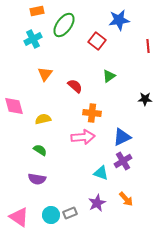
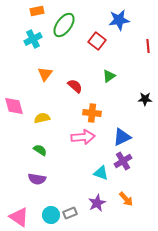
yellow semicircle: moved 1 px left, 1 px up
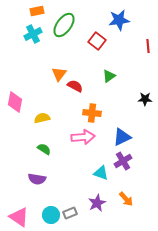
cyan cross: moved 5 px up
orange triangle: moved 14 px right
red semicircle: rotated 14 degrees counterclockwise
pink diamond: moved 1 px right, 4 px up; rotated 25 degrees clockwise
green semicircle: moved 4 px right, 1 px up
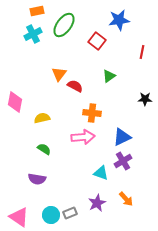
red line: moved 6 px left, 6 px down; rotated 16 degrees clockwise
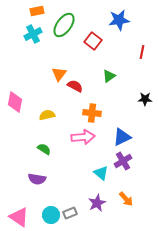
red square: moved 4 px left
yellow semicircle: moved 5 px right, 3 px up
cyan triangle: rotated 21 degrees clockwise
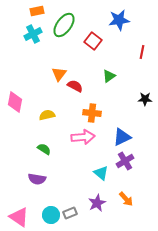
purple cross: moved 2 px right
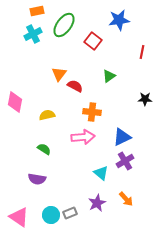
orange cross: moved 1 px up
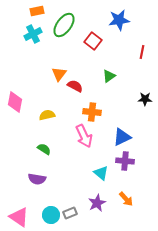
pink arrow: moved 1 px right, 1 px up; rotated 70 degrees clockwise
purple cross: rotated 36 degrees clockwise
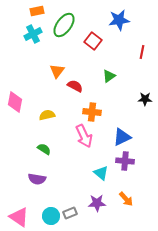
orange triangle: moved 2 px left, 3 px up
purple star: rotated 24 degrees clockwise
cyan circle: moved 1 px down
